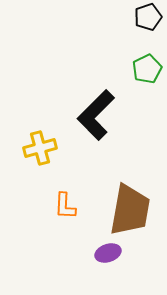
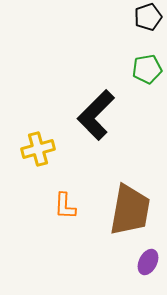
green pentagon: rotated 16 degrees clockwise
yellow cross: moved 2 px left, 1 px down
purple ellipse: moved 40 px right, 9 px down; rotated 45 degrees counterclockwise
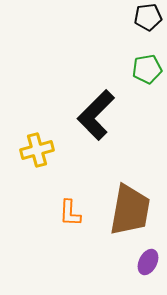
black pentagon: rotated 12 degrees clockwise
yellow cross: moved 1 px left, 1 px down
orange L-shape: moved 5 px right, 7 px down
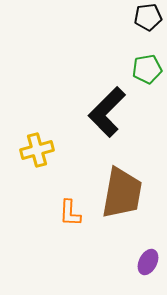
black L-shape: moved 11 px right, 3 px up
brown trapezoid: moved 8 px left, 17 px up
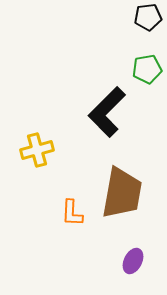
orange L-shape: moved 2 px right
purple ellipse: moved 15 px left, 1 px up
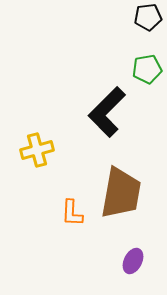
brown trapezoid: moved 1 px left
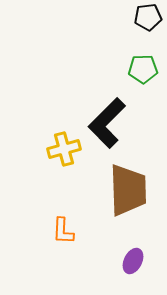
green pentagon: moved 4 px left; rotated 8 degrees clockwise
black L-shape: moved 11 px down
yellow cross: moved 27 px right, 1 px up
brown trapezoid: moved 7 px right, 3 px up; rotated 12 degrees counterclockwise
orange L-shape: moved 9 px left, 18 px down
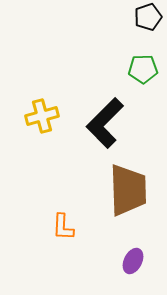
black pentagon: rotated 12 degrees counterclockwise
black L-shape: moved 2 px left
yellow cross: moved 22 px left, 33 px up
orange L-shape: moved 4 px up
